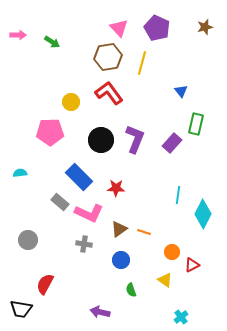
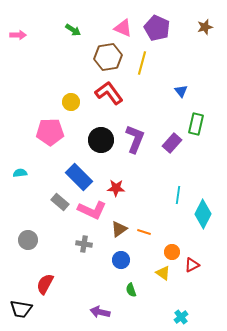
pink triangle: moved 4 px right; rotated 24 degrees counterclockwise
green arrow: moved 21 px right, 12 px up
pink L-shape: moved 3 px right, 3 px up
yellow triangle: moved 2 px left, 7 px up
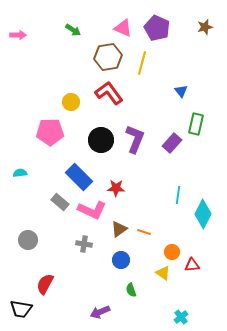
red triangle: rotated 21 degrees clockwise
purple arrow: rotated 36 degrees counterclockwise
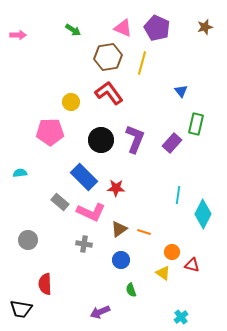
blue rectangle: moved 5 px right
pink L-shape: moved 1 px left, 2 px down
red triangle: rotated 21 degrees clockwise
red semicircle: rotated 30 degrees counterclockwise
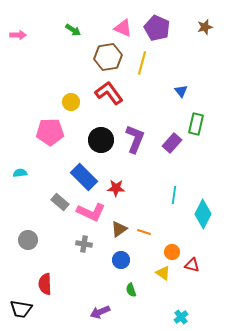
cyan line: moved 4 px left
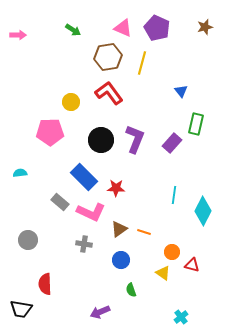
cyan diamond: moved 3 px up
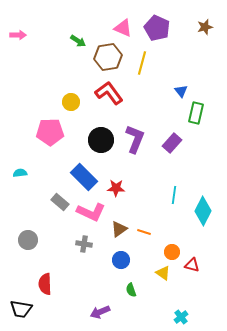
green arrow: moved 5 px right, 11 px down
green rectangle: moved 11 px up
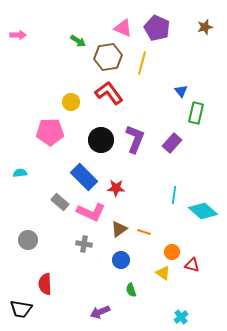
cyan diamond: rotated 76 degrees counterclockwise
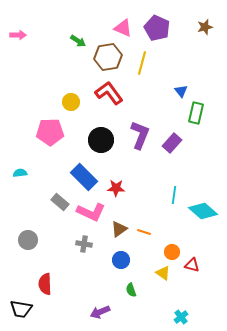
purple L-shape: moved 5 px right, 4 px up
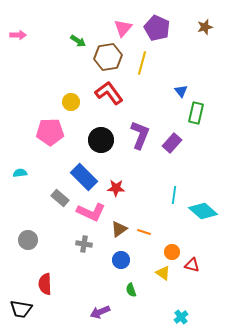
pink triangle: rotated 48 degrees clockwise
gray rectangle: moved 4 px up
